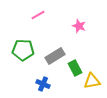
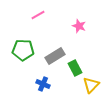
yellow triangle: moved 1 px left, 4 px down; rotated 36 degrees counterclockwise
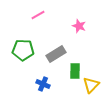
gray rectangle: moved 1 px right, 2 px up
green rectangle: moved 3 px down; rotated 28 degrees clockwise
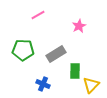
pink star: rotated 24 degrees clockwise
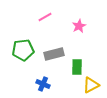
pink line: moved 7 px right, 2 px down
green pentagon: rotated 10 degrees counterclockwise
gray rectangle: moved 2 px left; rotated 18 degrees clockwise
green rectangle: moved 2 px right, 4 px up
yellow triangle: rotated 18 degrees clockwise
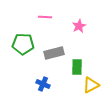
pink line: rotated 32 degrees clockwise
green pentagon: moved 6 px up; rotated 10 degrees clockwise
gray rectangle: moved 1 px up
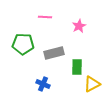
yellow triangle: moved 1 px right, 1 px up
